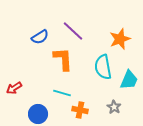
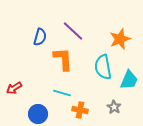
blue semicircle: rotated 42 degrees counterclockwise
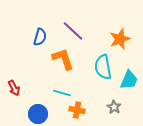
orange L-shape: rotated 15 degrees counterclockwise
red arrow: rotated 84 degrees counterclockwise
orange cross: moved 3 px left
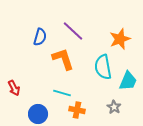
cyan trapezoid: moved 1 px left, 1 px down
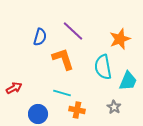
red arrow: rotated 91 degrees counterclockwise
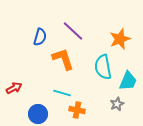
gray star: moved 3 px right, 3 px up; rotated 16 degrees clockwise
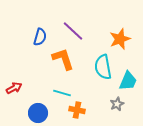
blue circle: moved 1 px up
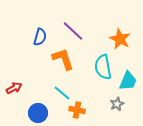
orange star: rotated 25 degrees counterclockwise
cyan line: rotated 24 degrees clockwise
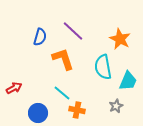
gray star: moved 1 px left, 2 px down
